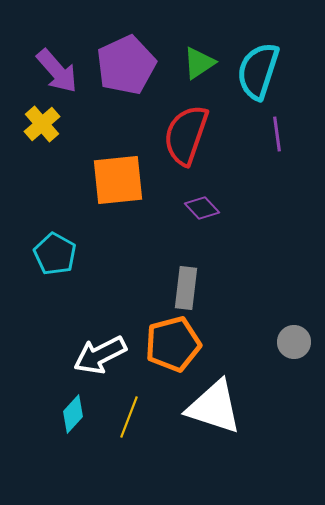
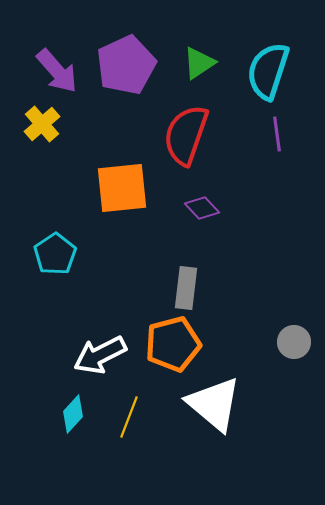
cyan semicircle: moved 10 px right
orange square: moved 4 px right, 8 px down
cyan pentagon: rotated 9 degrees clockwise
white triangle: moved 3 px up; rotated 22 degrees clockwise
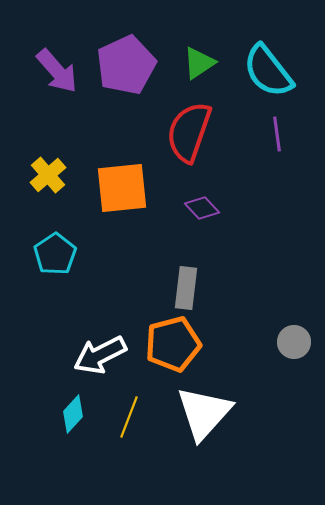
cyan semicircle: rotated 56 degrees counterclockwise
yellow cross: moved 6 px right, 51 px down
red semicircle: moved 3 px right, 3 px up
white triangle: moved 10 px left, 9 px down; rotated 32 degrees clockwise
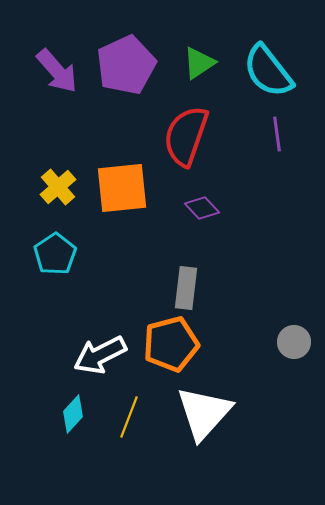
red semicircle: moved 3 px left, 4 px down
yellow cross: moved 10 px right, 12 px down
orange pentagon: moved 2 px left
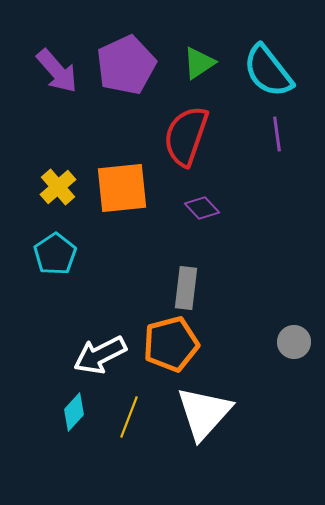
cyan diamond: moved 1 px right, 2 px up
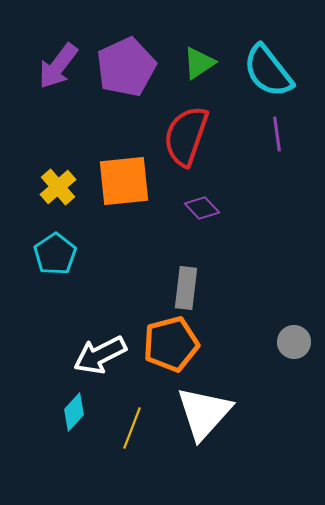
purple pentagon: moved 2 px down
purple arrow: moved 1 px right, 5 px up; rotated 78 degrees clockwise
orange square: moved 2 px right, 7 px up
yellow line: moved 3 px right, 11 px down
